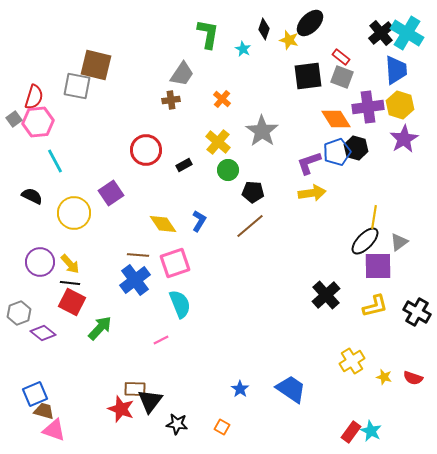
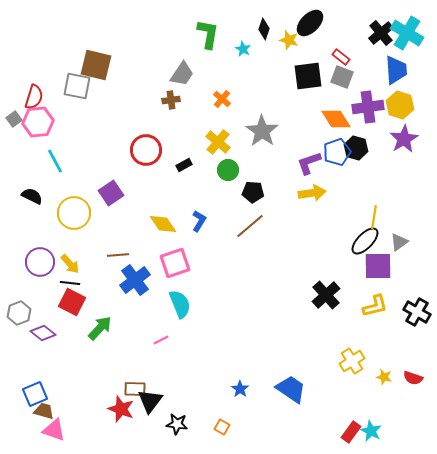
brown line at (138, 255): moved 20 px left; rotated 10 degrees counterclockwise
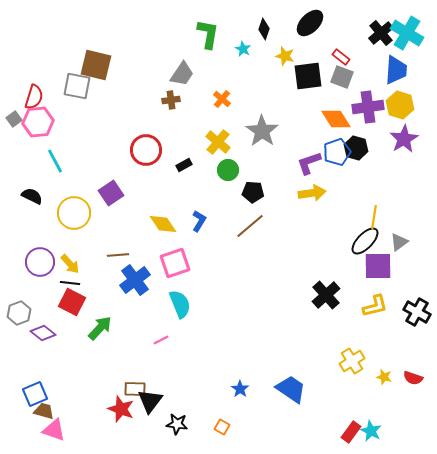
yellow star at (289, 40): moved 4 px left, 16 px down
blue trapezoid at (396, 70): rotated 8 degrees clockwise
